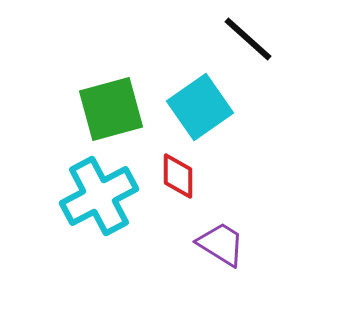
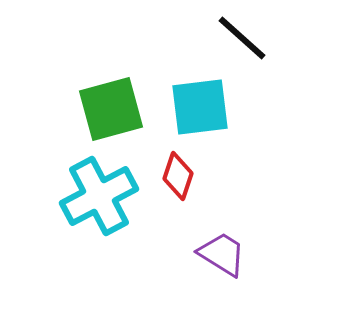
black line: moved 6 px left, 1 px up
cyan square: rotated 28 degrees clockwise
red diamond: rotated 18 degrees clockwise
purple trapezoid: moved 1 px right, 10 px down
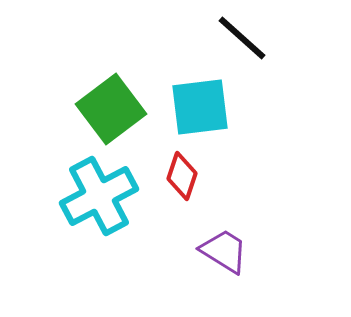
green square: rotated 22 degrees counterclockwise
red diamond: moved 4 px right
purple trapezoid: moved 2 px right, 3 px up
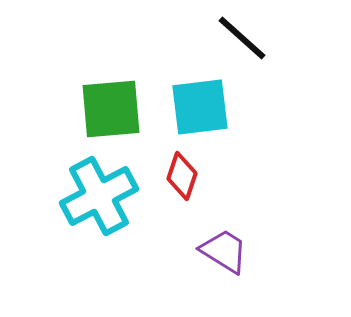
green square: rotated 32 degrees clockwise
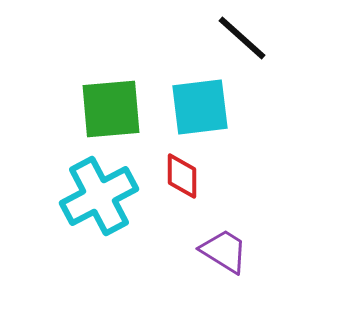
red diamond: rotated 18 degrees counterclockwise
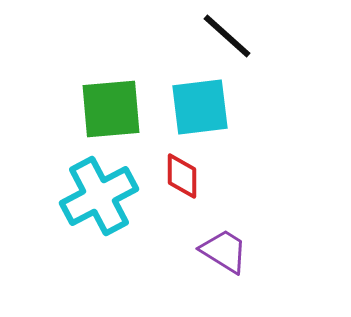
black line: moved 15 px left, 2 px up
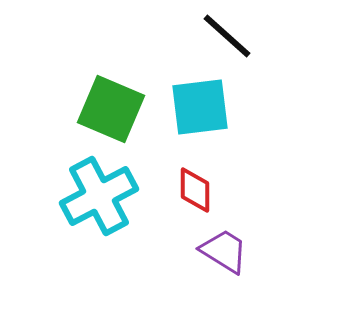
green square: rotated 28 degrees clockwise
red diamond: moved 13 px right, 14 px down
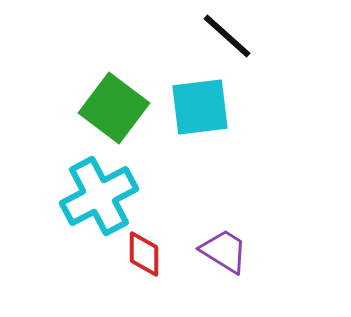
green square: moved 3 px right, 1 px up; rotated 14 degrees clockwise
red diamond: moved 51 px left, 64 px down
